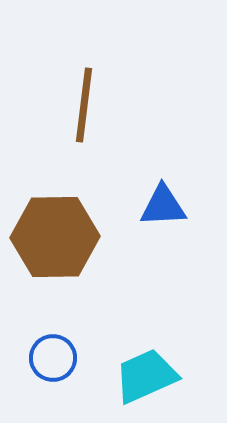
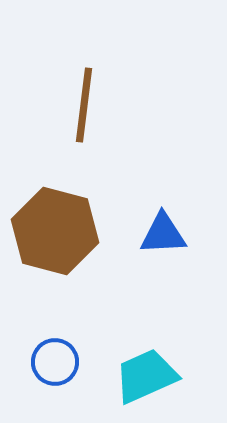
blue triangle: moved 28 px down
brown hexagon: moved 6 px up; rotated 16 degrees clockwise
blue circle: moved 2 px right, 4 px down
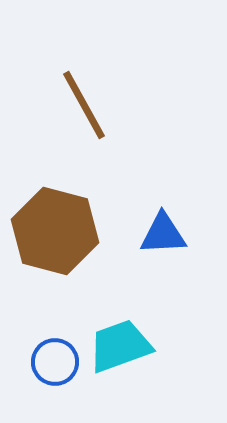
brown line: rotated 36 degrees counterclockwise
cyan trapezoid: moved 26 px left, 30 px up; rotated 4 degrees clockwise
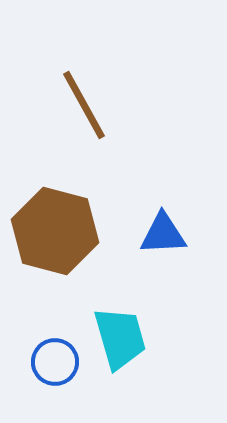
cyan trapezoid: moved 8 px up; rotated 94 degrees clockwise
